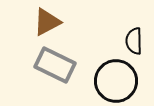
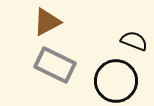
black semicircle: rotated 112 degrees clockwise
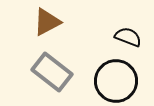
black semicircle: moved 6 px left, 4 px up
gray rectangle: moved 3 px left, 7 px down; rotated 12 degrees clockwise
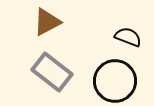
black circle: moved 1 px left
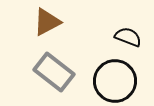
gray rectangle: moved 2 px right
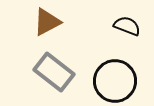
black semicircle: moved 1 px left, 11 px up
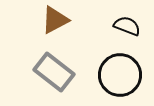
brown triangle: moved 8 px right, 2 px up
black circle: moved 5 px right, 6 px up
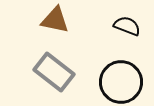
brown triangle: rotated 40 degrees clockwise
black circle: moved 1 px right, 7 px down
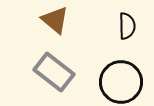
brown triangle: rotated 28 degrees clockwise
black semicircle: rotated 68 degrees clockwise
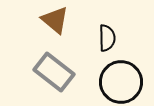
black semicircle: moved 20 px left, 12 px down
